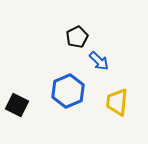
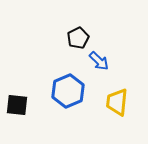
black pentagon: moved 1 px right, 1 px down
black square: rotated 20 degrees counterclockwise
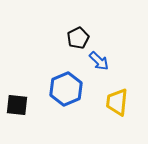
blue hexagon: moved 2 px left, 2 px up
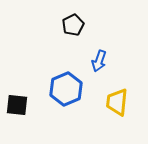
black pentagon: moved 5 px left, 13 px up
blue arrow: rotated 65 degrees clockwise
